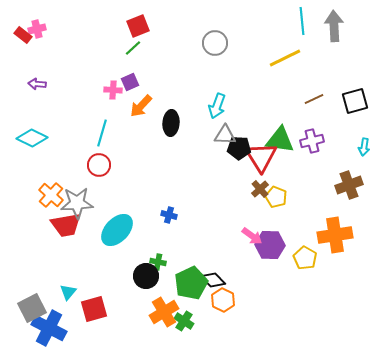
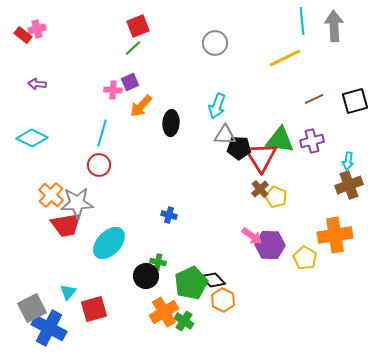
cyan arrow at (364, 147): moved 16 px left, 14 px down
cyan ellipse at (117, 230): moved 8 px left, 13 px down
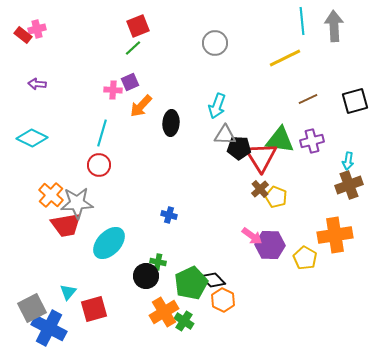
brown line at (314, 99): moved 6 px left
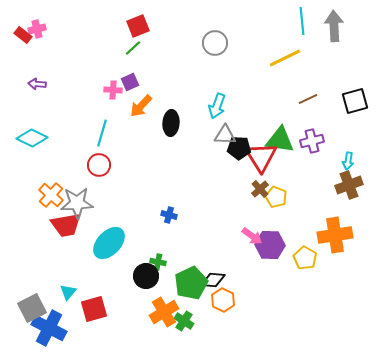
black diamond at (213, 280): rotated 40 degrees counterclockwise
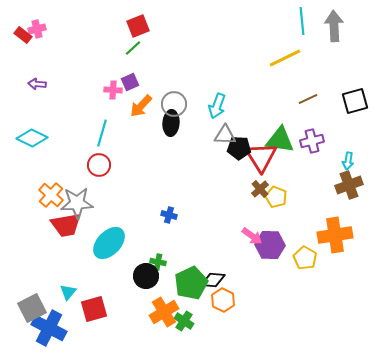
gray circle at (215, 43): moved 41 px left, 61 px down
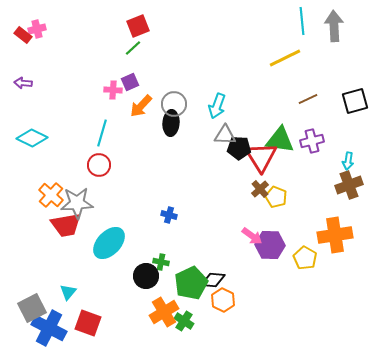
purple arrow at (37, 84): moved 14 px left, 1 px up
green cross at (158, 262): moved 3 px right
red square at (94, 309): moved 6 px left, 14 px down; rotated 36 degrees clockwise
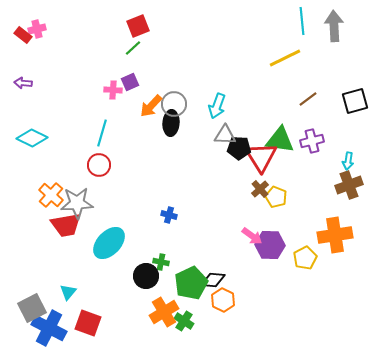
brown line at (308, 99): rotated 12 degrees counterclockwise
orange arrow at (141, 106): moved 10 px right
yellow pentagon at (305, 258): rotated 15 degrees clockwise
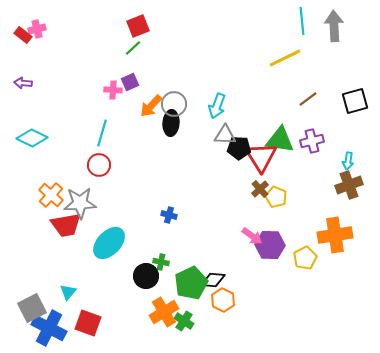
gray star at (77, 203): moved 3 px right
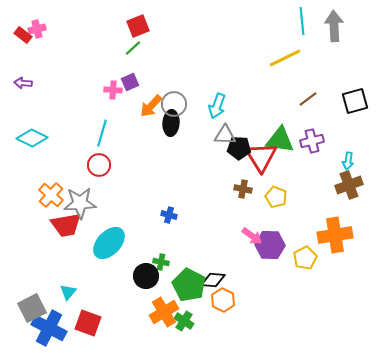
brown cross at (260, 189): moved 17 px left; rotated 36 degrees counterclockwise
green pentagon at (191, 283): moved 2 px left, 2 px down; rotated 20 degrees counterclockwise
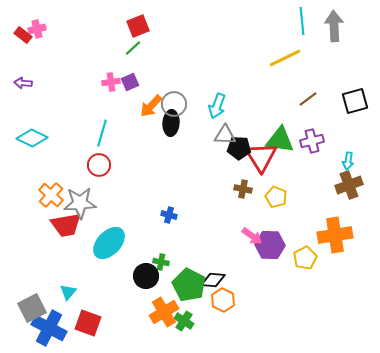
pink cross at (113, 90): moved 2 px left, 8 px up; rotated 12 degrees counterclockwise
